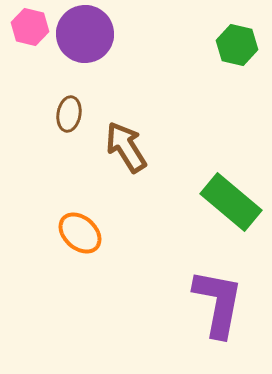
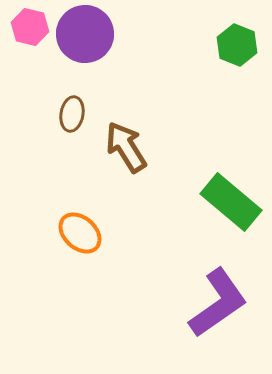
green hexagon: rotated 9 degrees clockwise
brown ellipse: moved 3 px right
purple L-shape: rotated 44 degrees clockwise
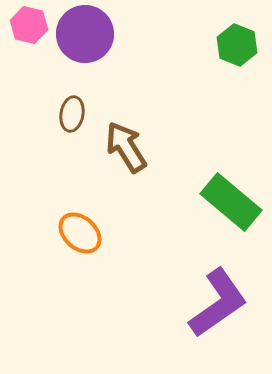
pink hexagon: moved 1 px left, 2 px up
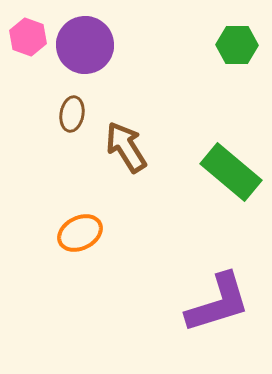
pink hexagon: moved 1 px left, 12 px down; rotated 6 degrees clockwise
purple circle: moved 11 px down
green hexagon: rotated 21 degrees counterclockwise
green rectangle: moved 30 px up
orange ellipse: rotated 69 degrees counterclockwise
purple L-shape: rotated 18 degrees clockwise
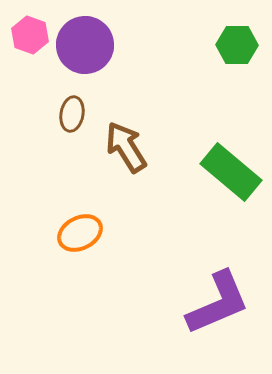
pink hexagon: moved 2 px right, 2 px up
purple L-shape: rotated 6 degrees counterclockwise
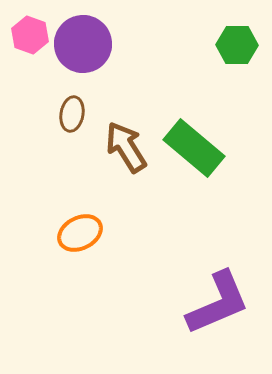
purple circle: moved 2 px left, 1 px up
green rectangle: moved 37 px left, 24 px up
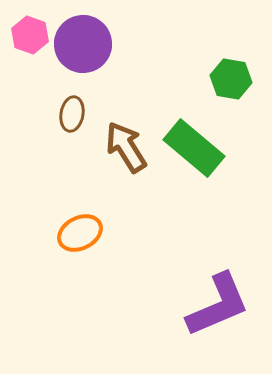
green hexagon: moved 6 px left, 34 px down; rotated 9 degrees clockwise
purple L-shape: moved 2 px down
